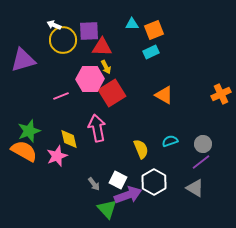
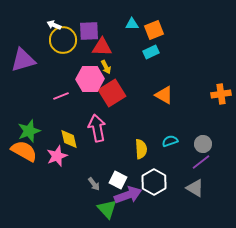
orange cross: rotated 18 degrees clockwise
yellow semicircle: rotated 18 degrees clockwise
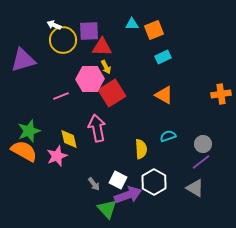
cyan rectangle: moved 12 px right, 5 px down
cyan semicircle: moved 2 px left, 5 px up
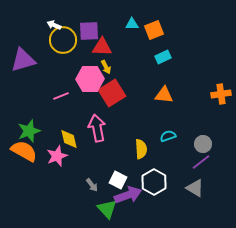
orange triangle: rotated 24 degrees counterclockwise
gray arrow: moved 2 px left, 1 px down
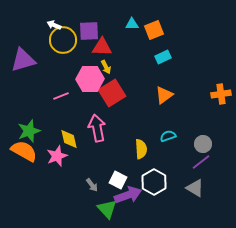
orange triangle: rotated 42 degrees counterclockwise
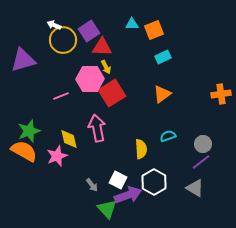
purple square: rotated 30 degrees counterclockwise
orange triangle: moved 2 px left, 1 px up
